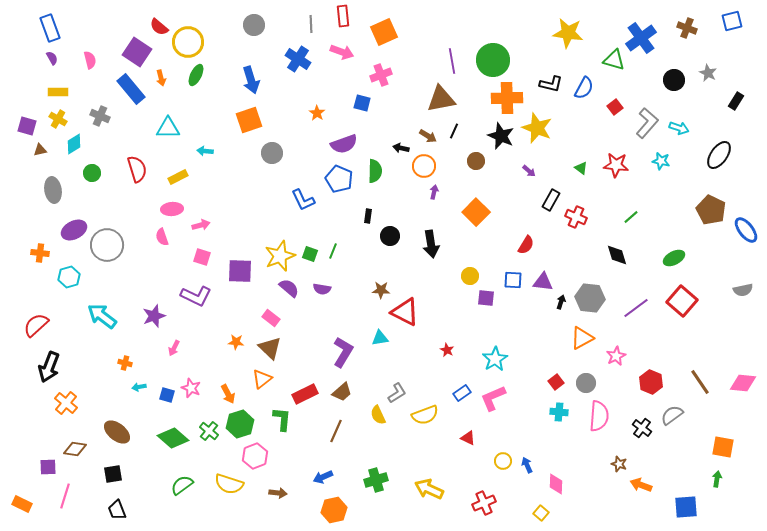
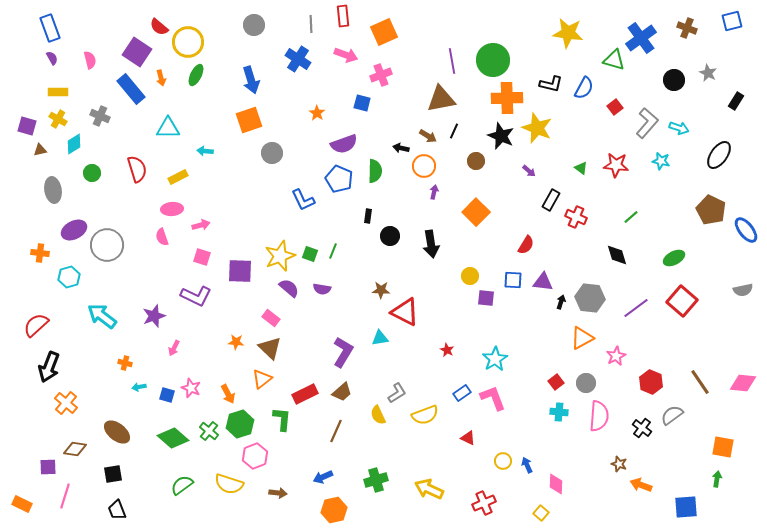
pink arrow at (342, 52): moved 4 px right, 3 px down
pink L-shape at (493, 398): rotated 92 degrees clockwise
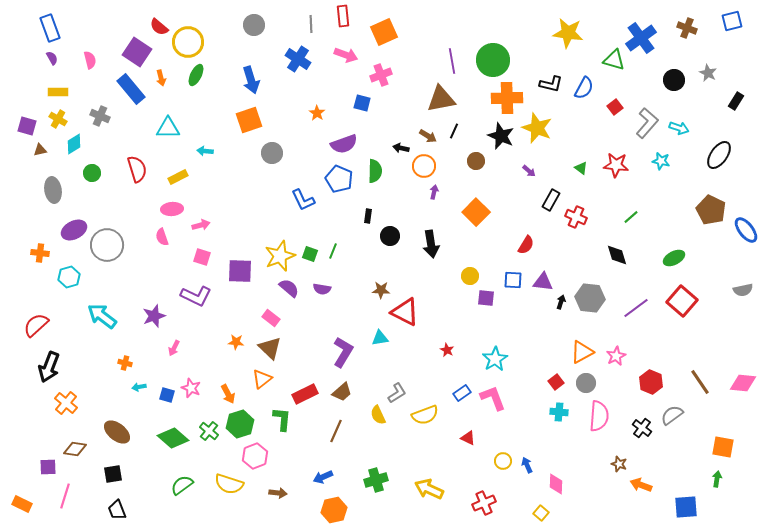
orange triangle at (582, 338): moved 14 px down
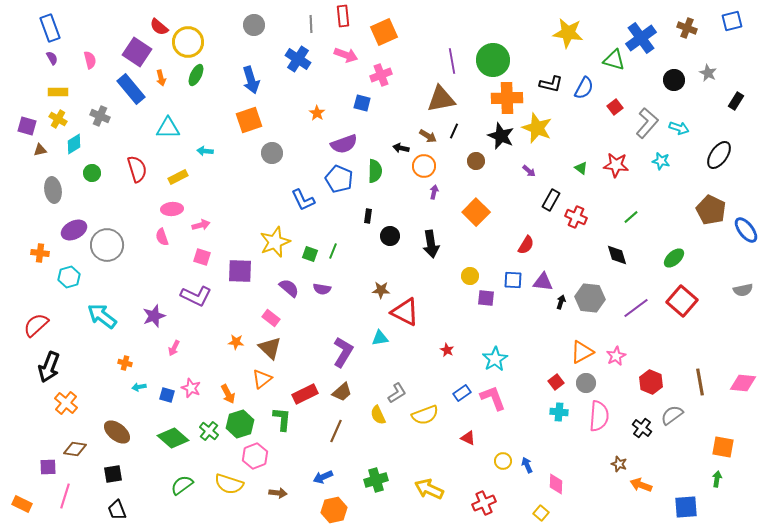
yellow star at (280, 256): moved 5 px left, 14 px up
green ellipse at (674, 258): rotated 15 degrees counterclockwise
brown line at (700, 382): rotated 24 degrees clockwise
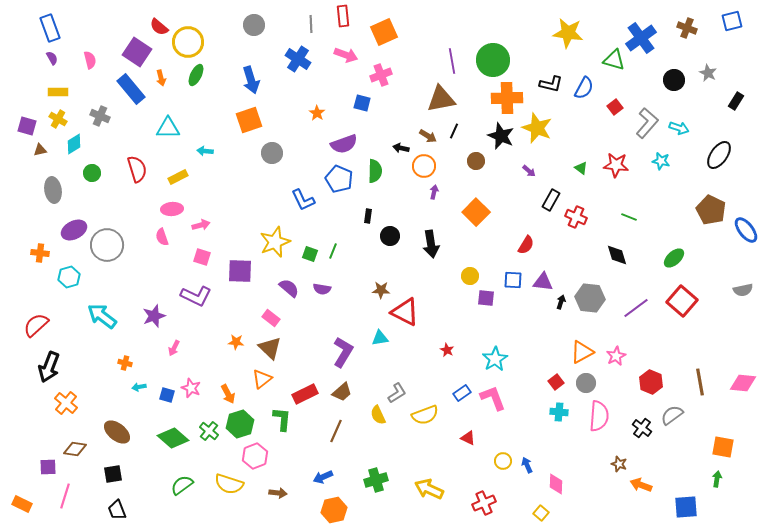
green line at (631, 217): moved 2 px left; rotated 63 degrees clockwise
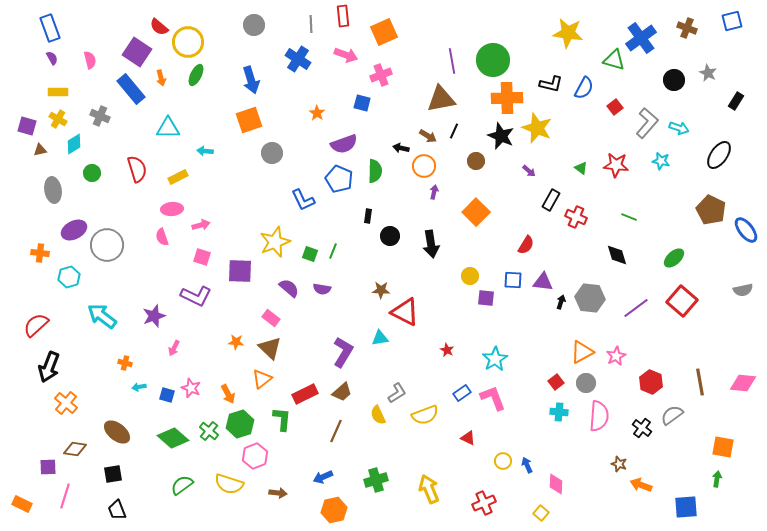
yellow arrow at (429, 489): rotated 44 degrees clockwise
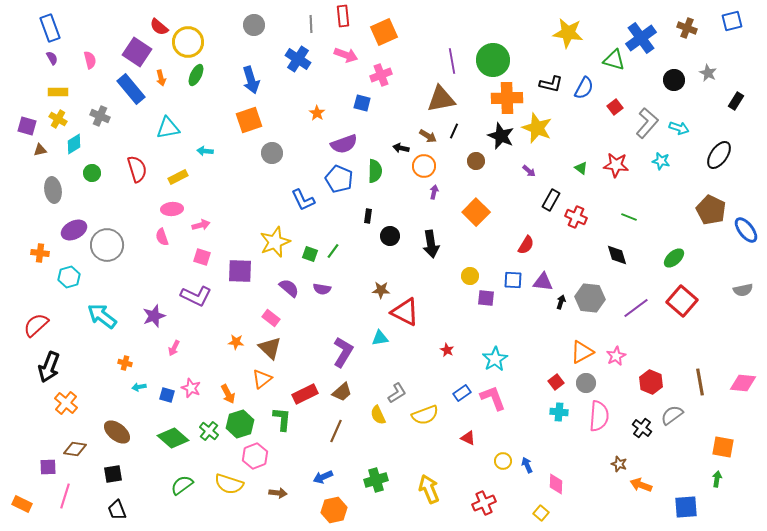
cyan triangle at (168, 128): rotated 10 degrees counterclockwise
green line at (333, 251): rotated 14 degrees clockwise
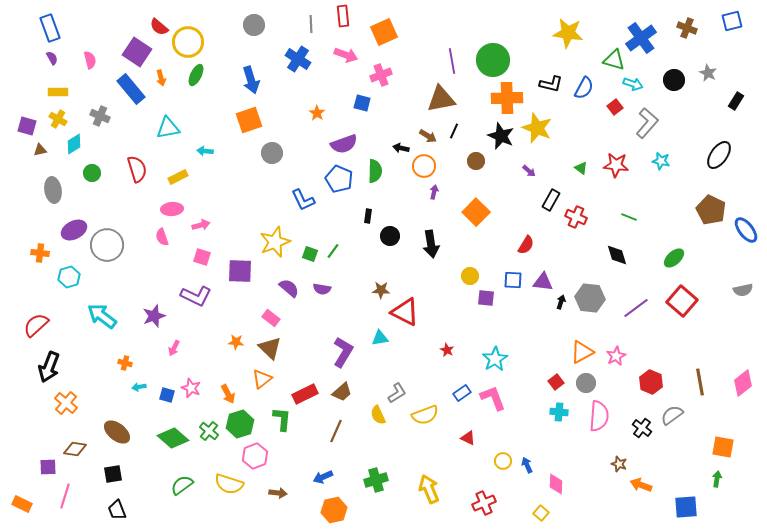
cyan arrow at (679, 128): moved 46 px left, 44 px up
pink diamond at (743, 383): rotated 44 degrees counterclockwise
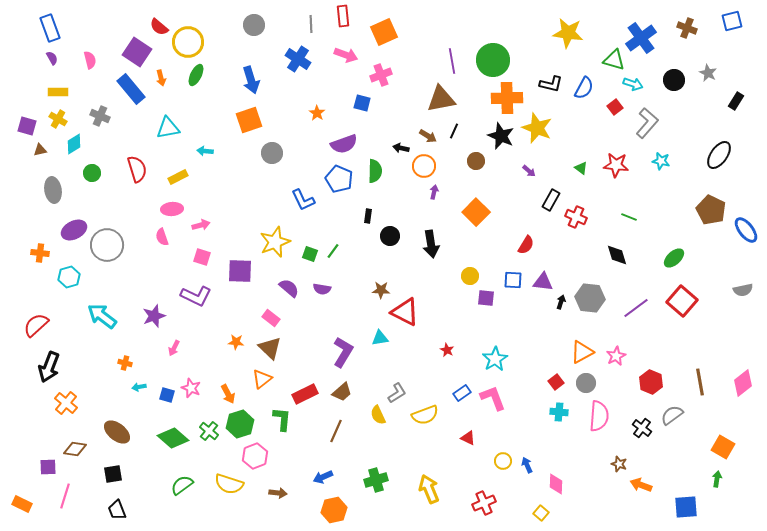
orange square at (723, 447): rotated 20 degrees clockwise
